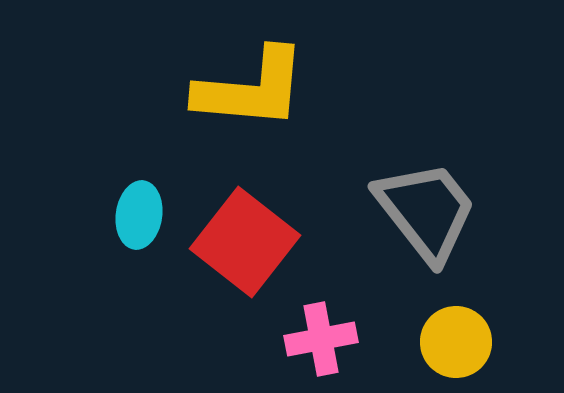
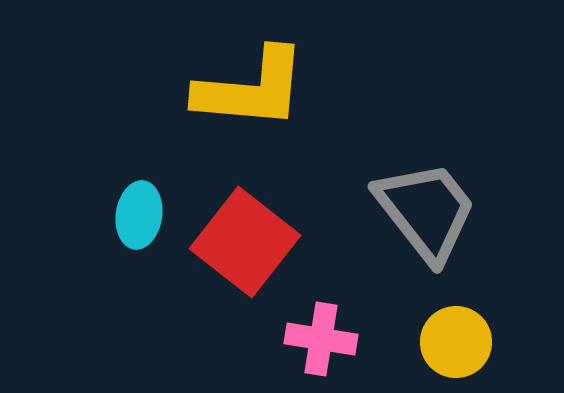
pink cross: rotated 20 degrees clockwise
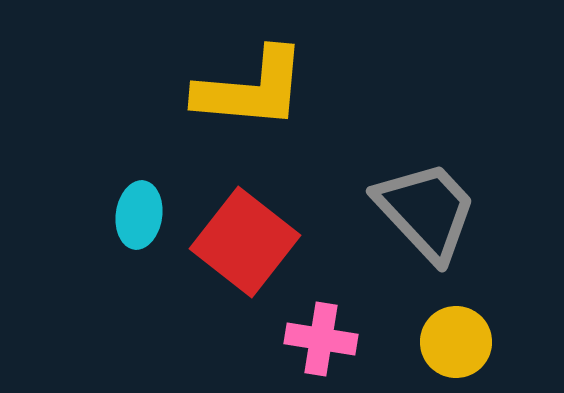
gray trapezoid: rotated 5 degrees counterclockwise
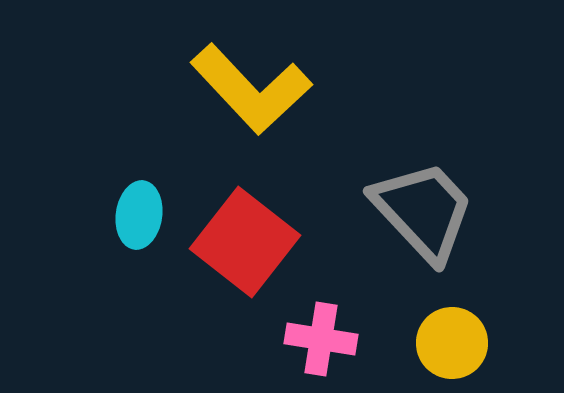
yellow L-shape: rotated 42 degrees clockwise
gray trapezoid: moved 3 px left
yellow circle: moved 4 px left, 1 px down
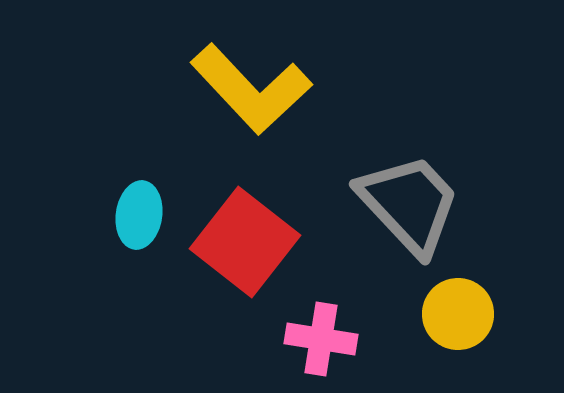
gray trapezoid: moved 14 px left, 7 px up
yellow circle: moved 6 px right, 29 px up
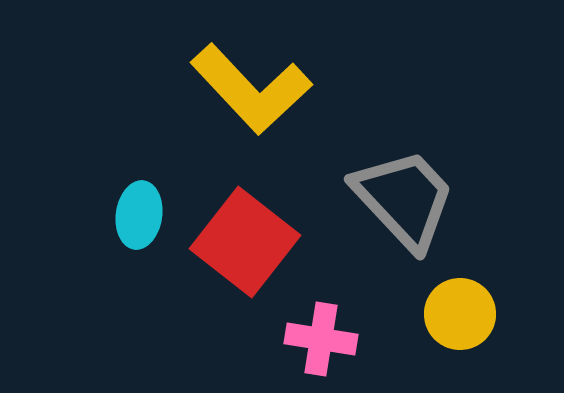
gray trapezoid: moved 5 px left, 5 px up
yellow circle: moved 2 px right
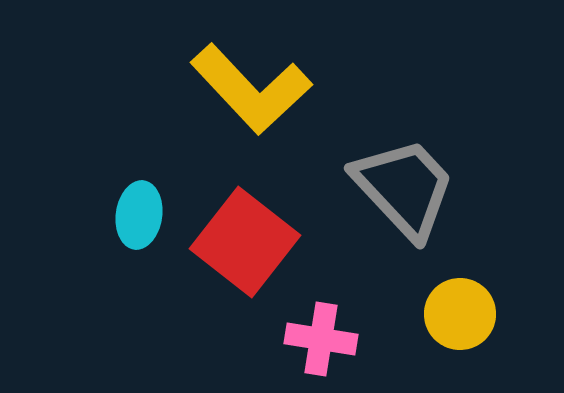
gray trapezoid: moved 11 px up
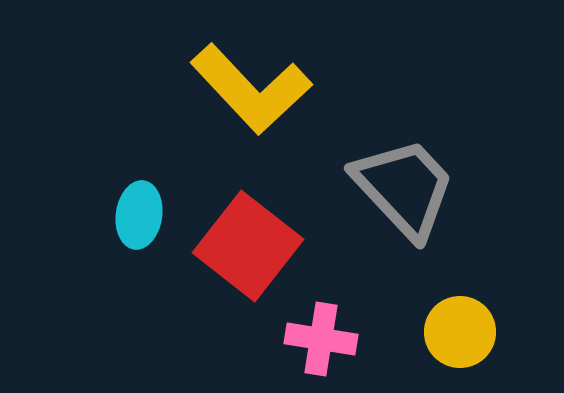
red square: moved 3 px right, 4 px down
yellow circle: moved 18 px down
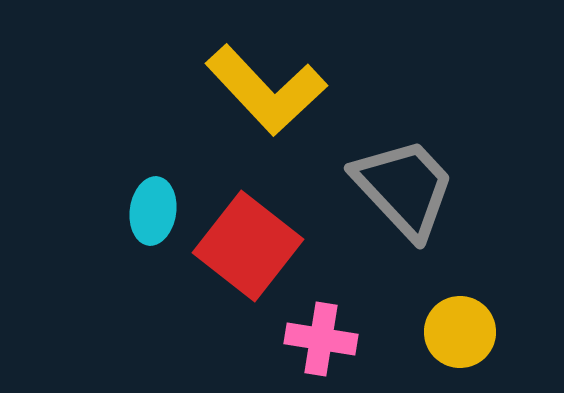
yellow L-shape: moved 15 px right, 1 px down
cyan ellipse: moved 14 px right, 4 px up
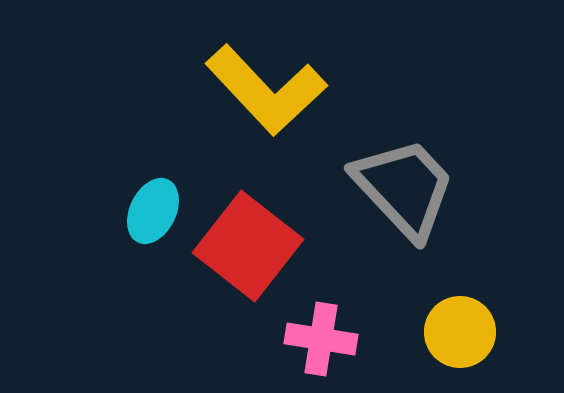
cyan ellipse: rotated 18 degrees clockwise
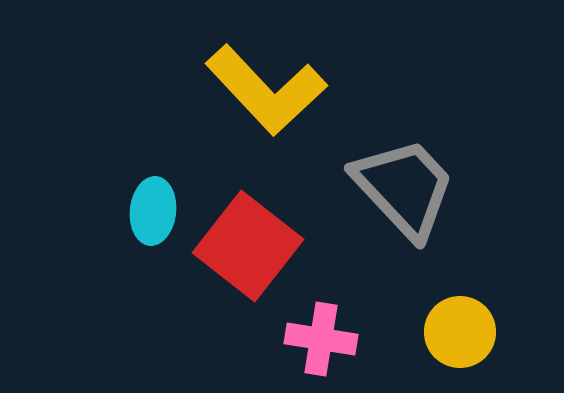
cyan ellipse: rotated 20 degrees counterclockwise
